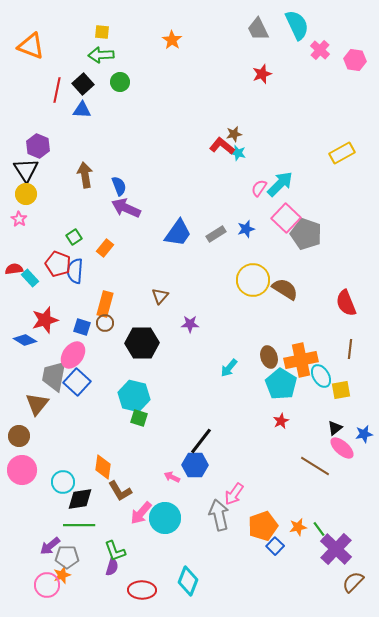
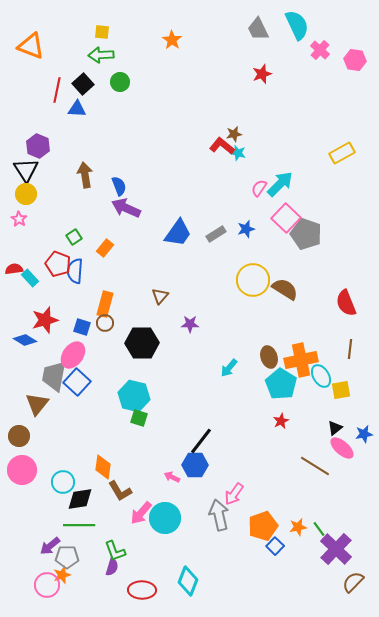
blue triangle at (82, 110): moved 5 px left, 1 px up
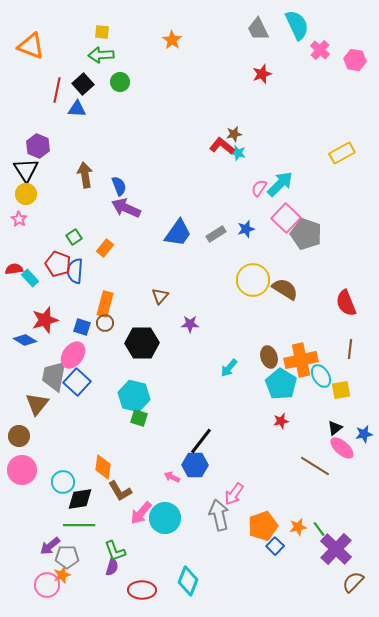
red star at (281, 421): rotated 14 degrees clockwise
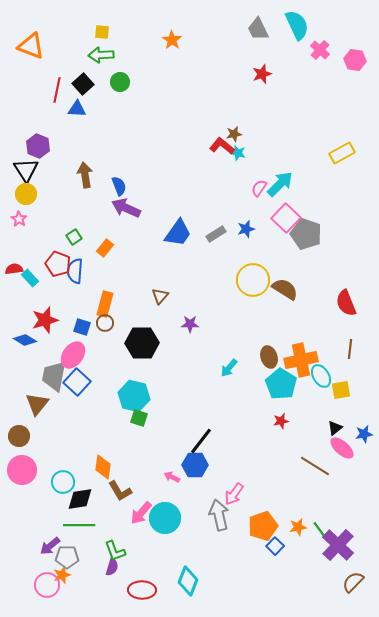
purple cross at (336, 549): moved 2 px right, 4 px up
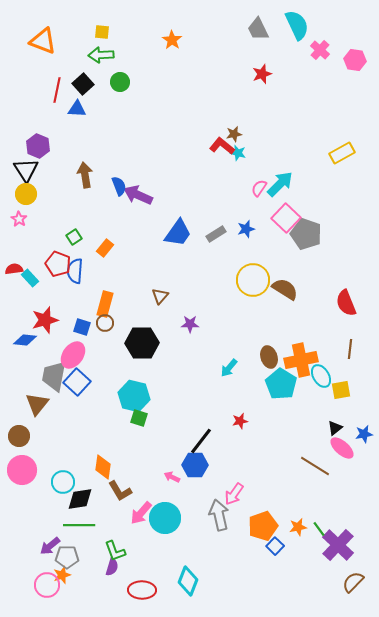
orange triangle at (31, 46): moved 12 px right, 5 px up
purple arrow at (126, 208): moved 12 px right, 13 px up
blue diamond at (25, 340): rotated 25 degrees counterclockwise
red star at (281, 421): moved 41 px left
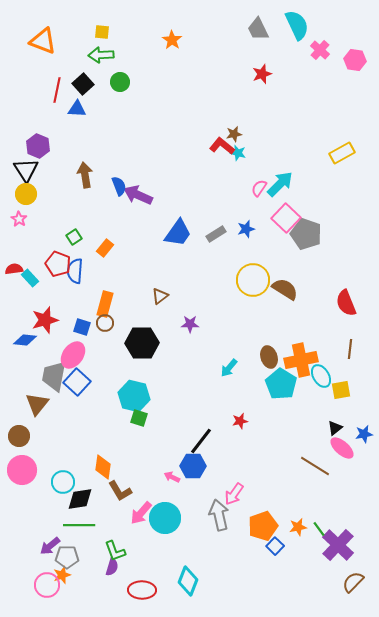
brown triangle at (160, 296): rotated 12 degrees clockwise
blue hexagon at (195, 465): moved 2 px left, 1 px down
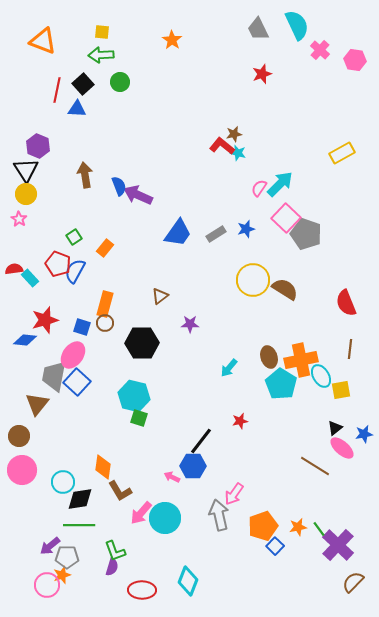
blue semicircle at (75, 271): rotated 25 degrees clockwise
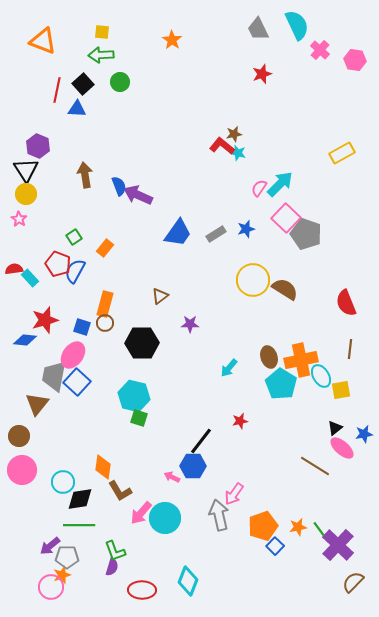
pink circle at (47, 585): moved 4 px right, 2 px down
